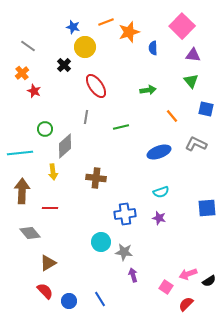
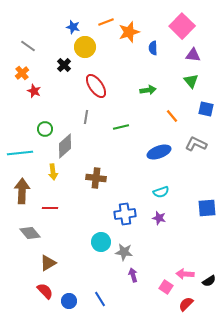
pink arrow at (188, 274): moved 3 px left; rotated 24 degrees clockwise
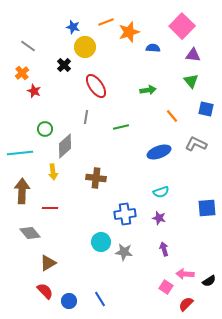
blue semicircle at (153, 48): rotated 96 degrees clockwise
purple arrow at (133, 275): moved 31 px right, 26 px up
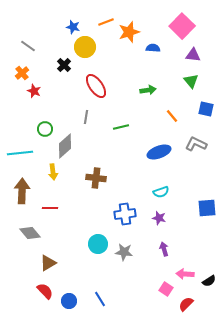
cyan circle at (101, 242): moved 3 px left, 2 px down
pink square at (166, 287): moved 2 px down
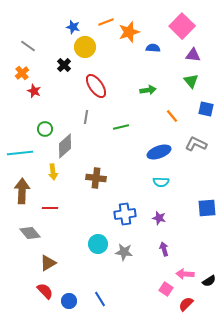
cyan semicircle at (161, 192): moved 10 px up; rotated 21 degrees clockwise
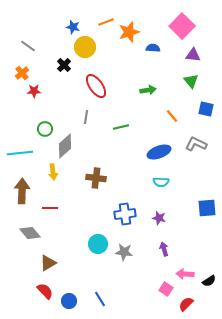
red star at (34, 91): rotated 24 degrees counterclockwise
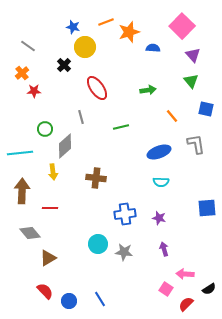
purple triangle at (193, 55): rotated 42 degrees clockwise
red ellipse at (96, 86): moved 1 px right, 2 px down
gray line at (86, 117): moved 5 px left; rotated 24 degrees counterclockwise
gray L-shape at (196, 144): rotated 55 degrees clockwise
brown triangle at (48, 263): moved 5 px up
black semicircle at (209, 281): moved 8 px down
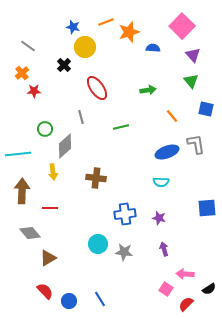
blue ellipse at (159, 152): moved 8 px right
cyan line at (20, 153): moved 2 px left, 1 px down
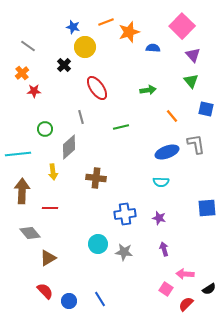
gray diamond at (65, 146): moved 4 px right, 1 px down
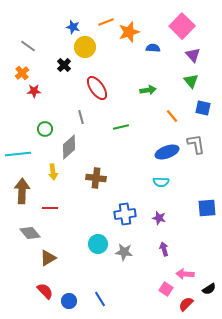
blue square at (206, 109): moved 3 px left, 1 px up
